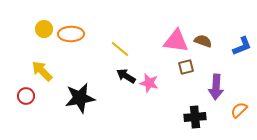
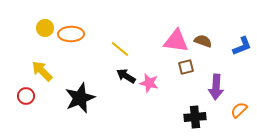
yellow circle: moved 1 px right, 1 px up
black star: rotated 12 degrees counterclockwise
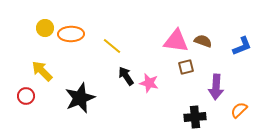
yellow line: moved 8 px left, 3 px up
black arrow: rotated 24 degrees clockwise
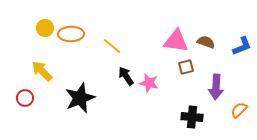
brown semicircle: moved 3 px right, 1 px down
red circle: moved 1 px left, 2 px down
black cross: moved 3 px left; rotated 10 degrees clockwise
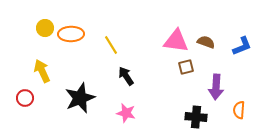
yellow line: moved 1 px left, 1 px up; rotated 18 degrees clockwise
yellow arrow: rotated 20 degrees clockwise
pink star: moved 23 px left, 30 px down
orange semicircle: rotated 42 degrees counterclockwise
black cross: moved 4 px right
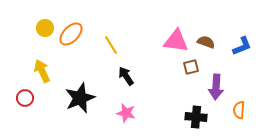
orange ellipse: rotated 45 degrees counterclockwise
brown square: moved 5 px right
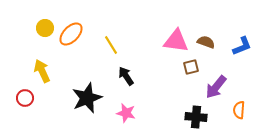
purple arrow: rotated 35 degrees clockwise
black star: moved 7 px right
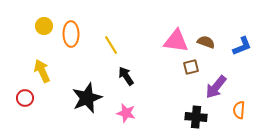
yellow circle: moved 1 px left, 2 px up
orange ellipse: rotated 45 degrees counterclockwise
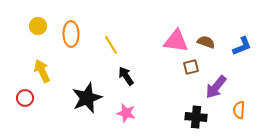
yellow circle: moved 6 px left
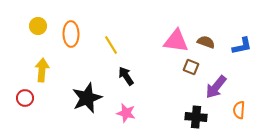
blue L-shape: rotated 10 degrees clockwise
brown square: rotated 35 degrees clockwise
yellow arrow: moved 1 px up; rotated 30 degrees clockwise
